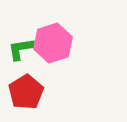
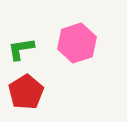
pink hexagon: moved 24 px right
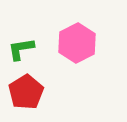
pink hexagon: rotated 9 degrees counterclockwise
